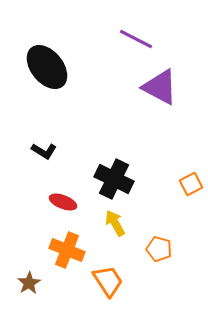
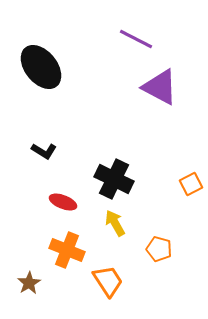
black ellipse: moved 6 px left
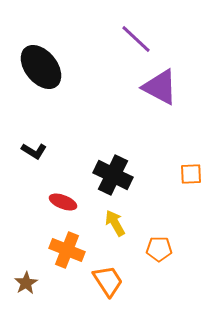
purple line: rotated 16 degrees clockwise
black L-shape: moved 10 px left
black cross: moved 1 px left, 4 px up
orange square: moved 10 px up; rotated 25 degrees clockwise
orange pentagon: rotated 15 degrees counterclockwise
brown star: moved 3 px left
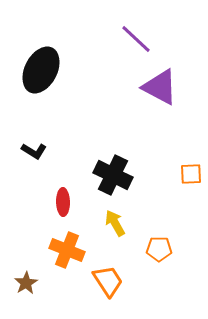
black ellipse: moved 3 px down; rotated 66 degrees clockwise
red ellipse: rotated 68 degrees clockwise
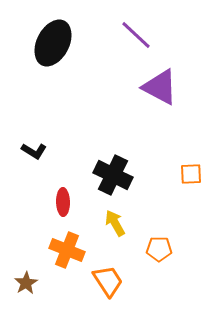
purple line: moved 4 px up
black ellipse: moved 12 px right, 27 px up
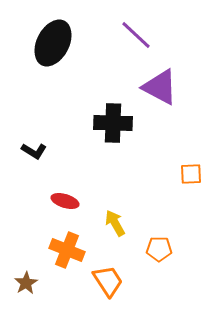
black cross: moved 52 px up; rotated 24 degrees counterclockwise
red ellipse: moved 2 px right, 1 px up; rotated 72 degrees counterclockwise
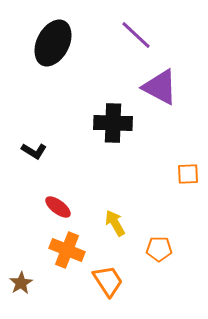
orange square: moved 3 px left
red ellipse: moved 7 px left, 6 px down; rotated 20 degrees clockwise
brown star: moved 5 px left
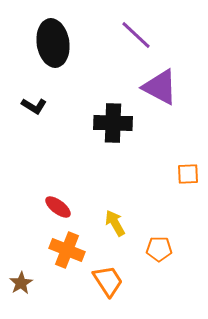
black ellipse: rotated 36 degrees counterclockwise
black L-shape: moved 45 px up
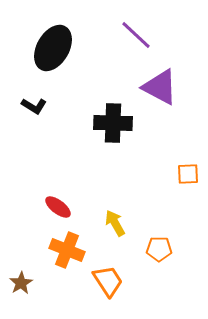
black ellipse: moved 5 px down; rotated 39 degrees clockwise
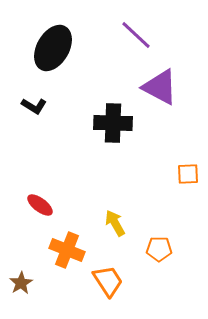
red ellipse: moved 18 px left, 2 px up
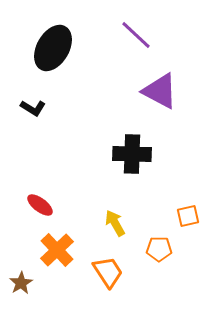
purple triangle: moved 4 px down
black L-shape: moved 1 px left, 2 px down
black cross: moved 19 px right, 31 px down
orange square: moved 42 px down; rotated 10 degrees counterclockwise
orange cross: moved 10 px left; rotated 24 degrees clockwise
orange trapezoid: moved 9 px up
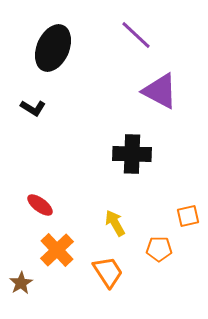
black ellipse: rotated 6 degrees counterclockwise
